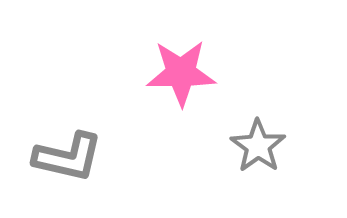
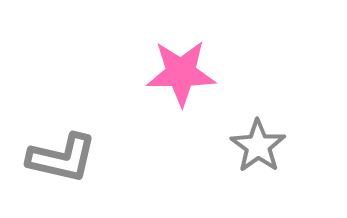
gray L-shape: moved 6 px left, 1 px down
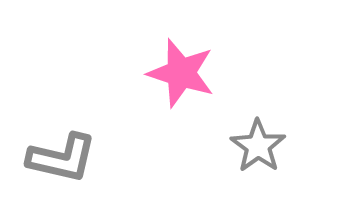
pink star: rotated 18 degrees clockwise
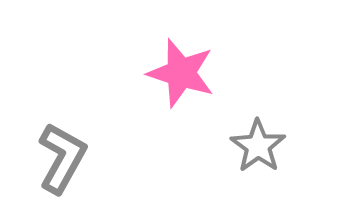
gray L-shape: rotated 74 degrees counterclockwise
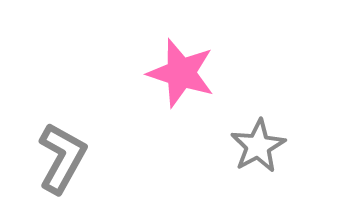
gray star: rotated 8 degrees clockwise
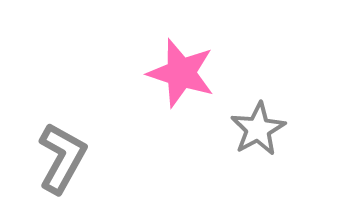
gray star: moved 17 px up
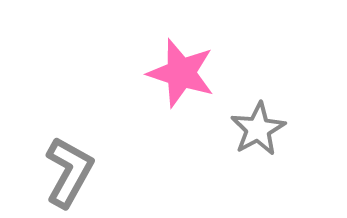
gray L-shape: moved 7 px right, 14 px down
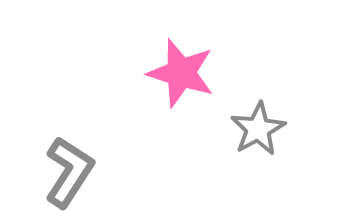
gray L-shape: rotated 4 degrees clockwise
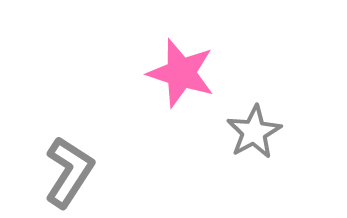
gray star: moved 4 px left, 3 px down
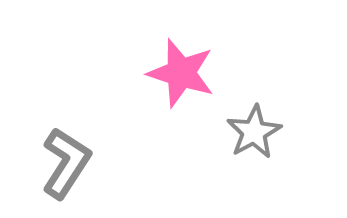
gray L-shape: moved 3 px left, 9 px up
